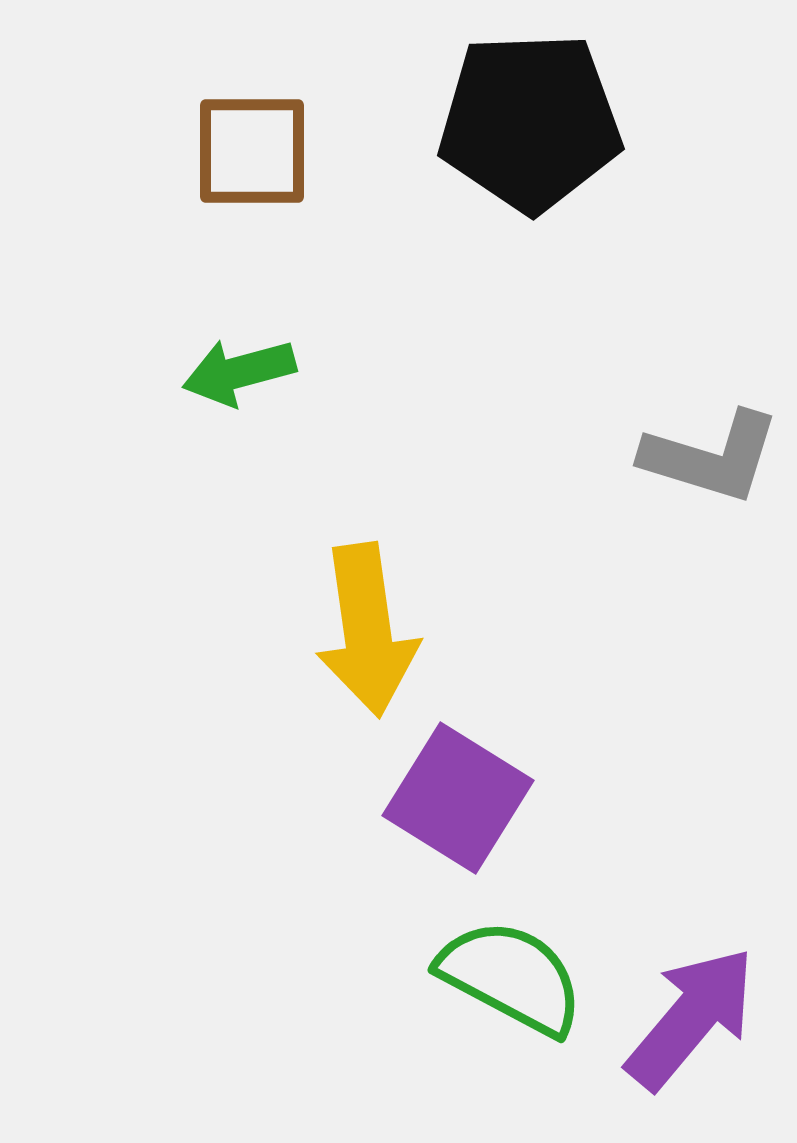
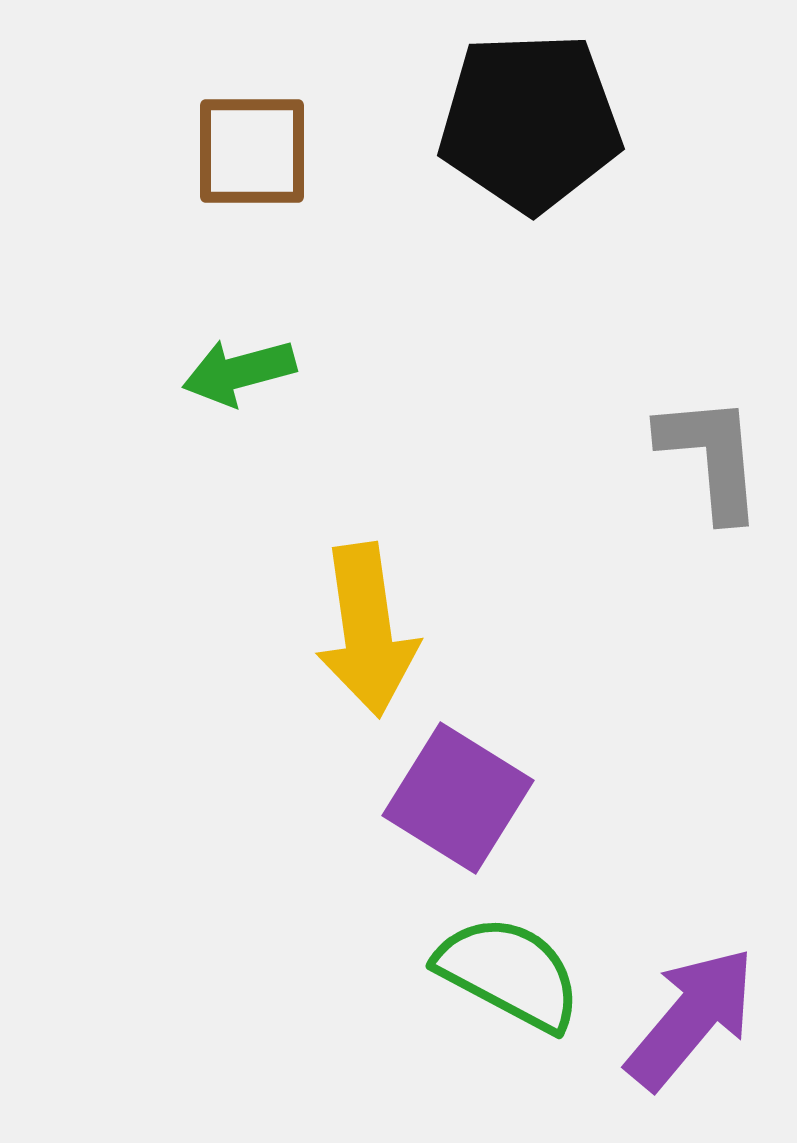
gray L-shape: rotated 112 degrees counterclockwise
green semicircle: moved 2 px left, 4 px up
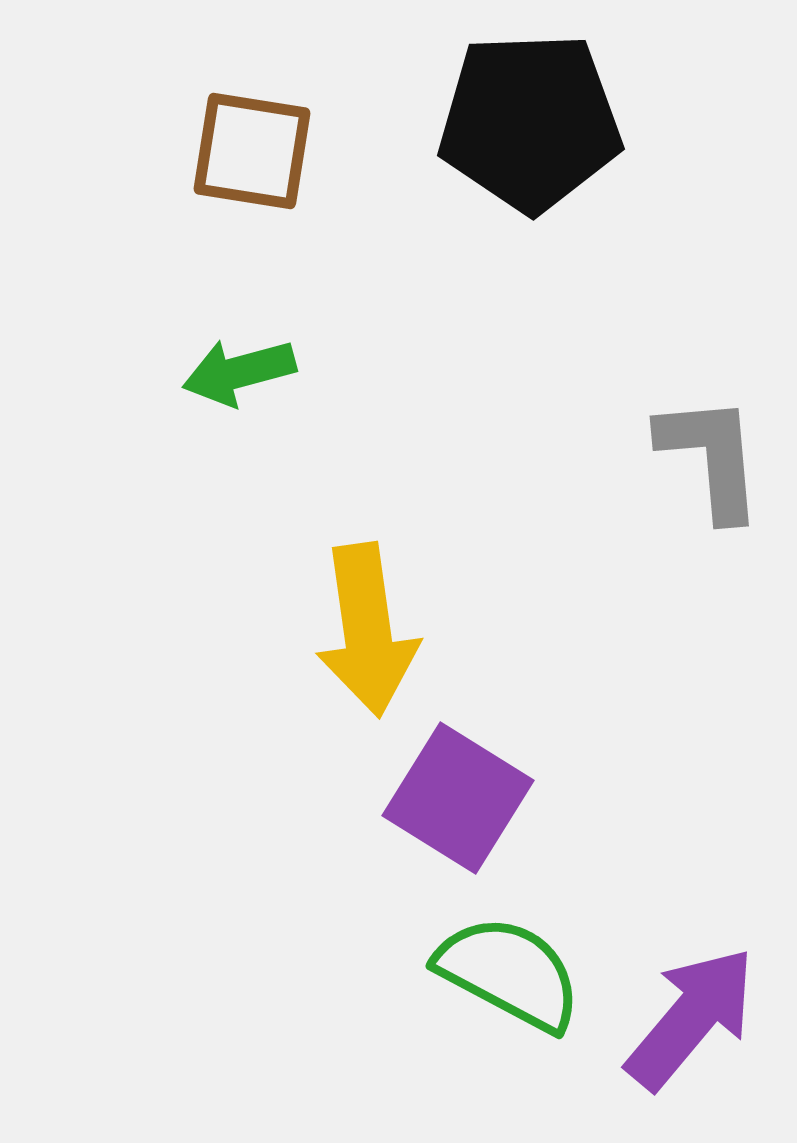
brown square: rotated 9 degrees clockwise
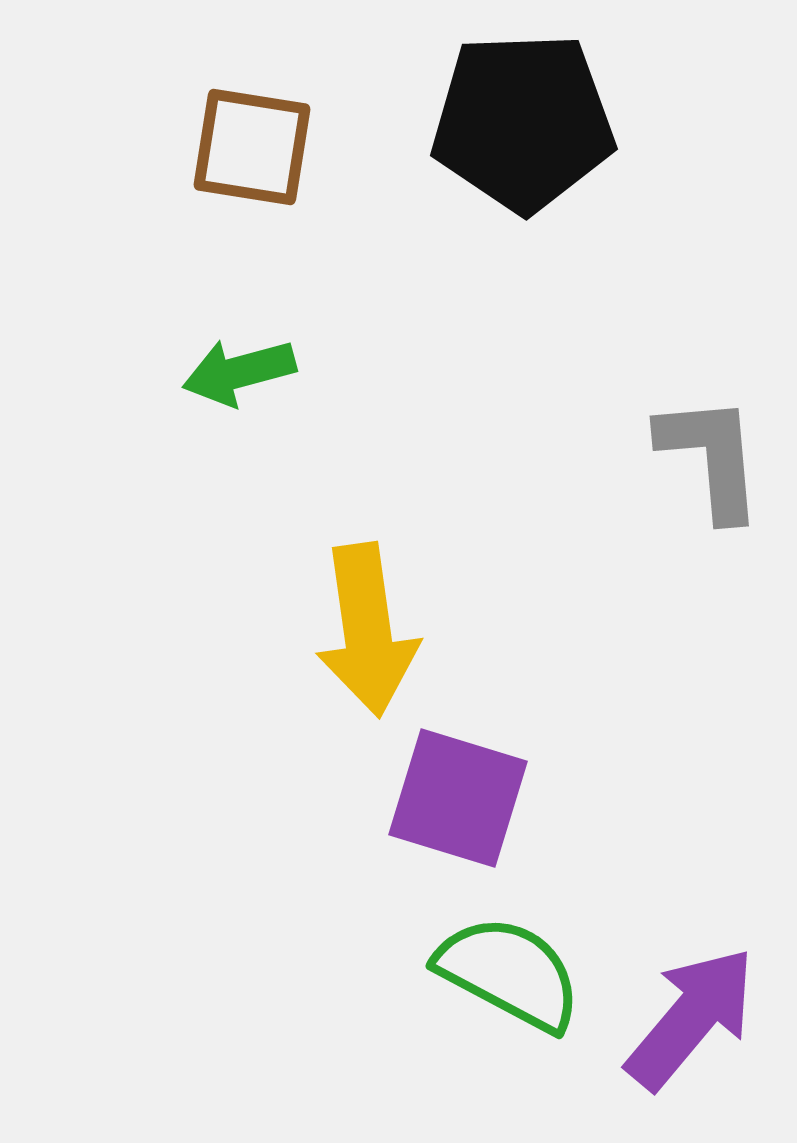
black pentagon: moved 7 px left
brown square: moved 4 px up
purple square: rotated 15 degrees counterclockwise
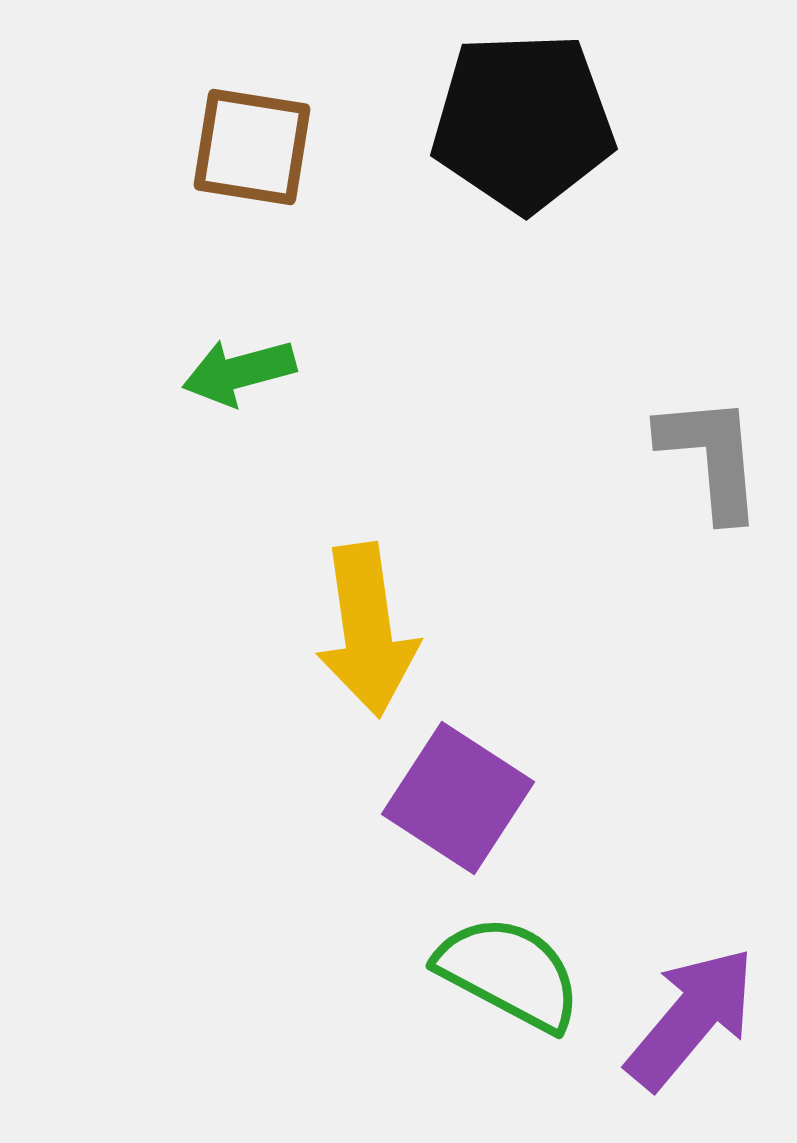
purple square: rotated 16 degrees clockwise
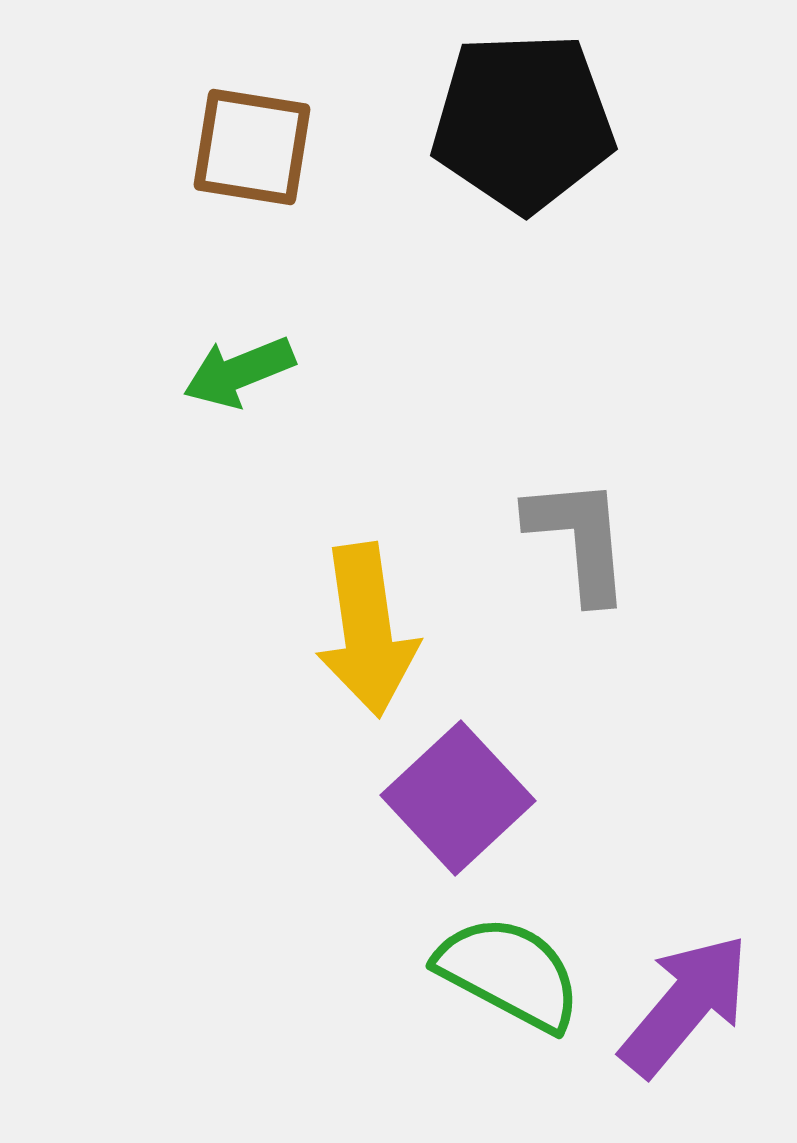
green arrow: rotated 7 degrees counterclockwise
gray L-shape: moved 132 px left, 82 px down
purple square: rotated 14 degrees clockwise
purple arrow: moved 6 px left, 13 px up
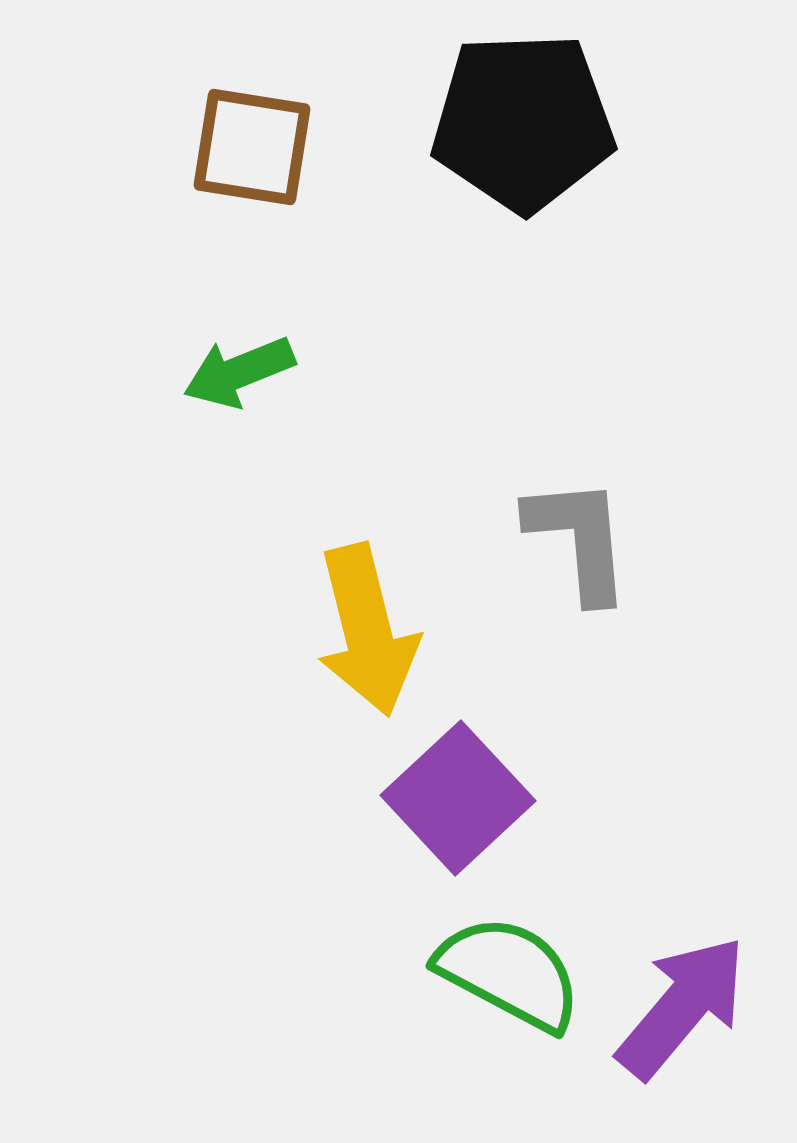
yellow arrow: rotated 6 degrees counterclockwise
purple arrow: moved 3 px left, 2 px down
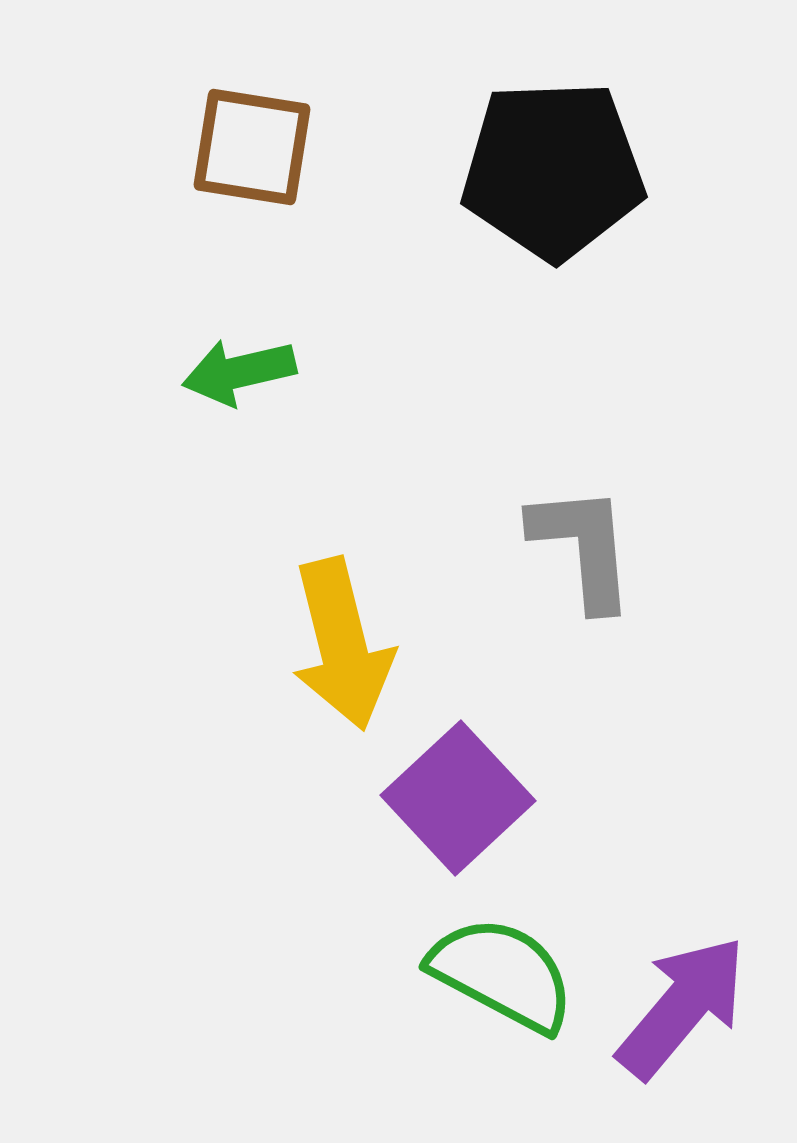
black pentagon: moved 30 px right, 48 px down
green arrow: rotated 9 degrees clockwise
gray L-shape: moved 4 px right, 8 px down
yellow arrow: moved 25 px left, 14 px down
green semicircle: moved 7 px left, 1 px down
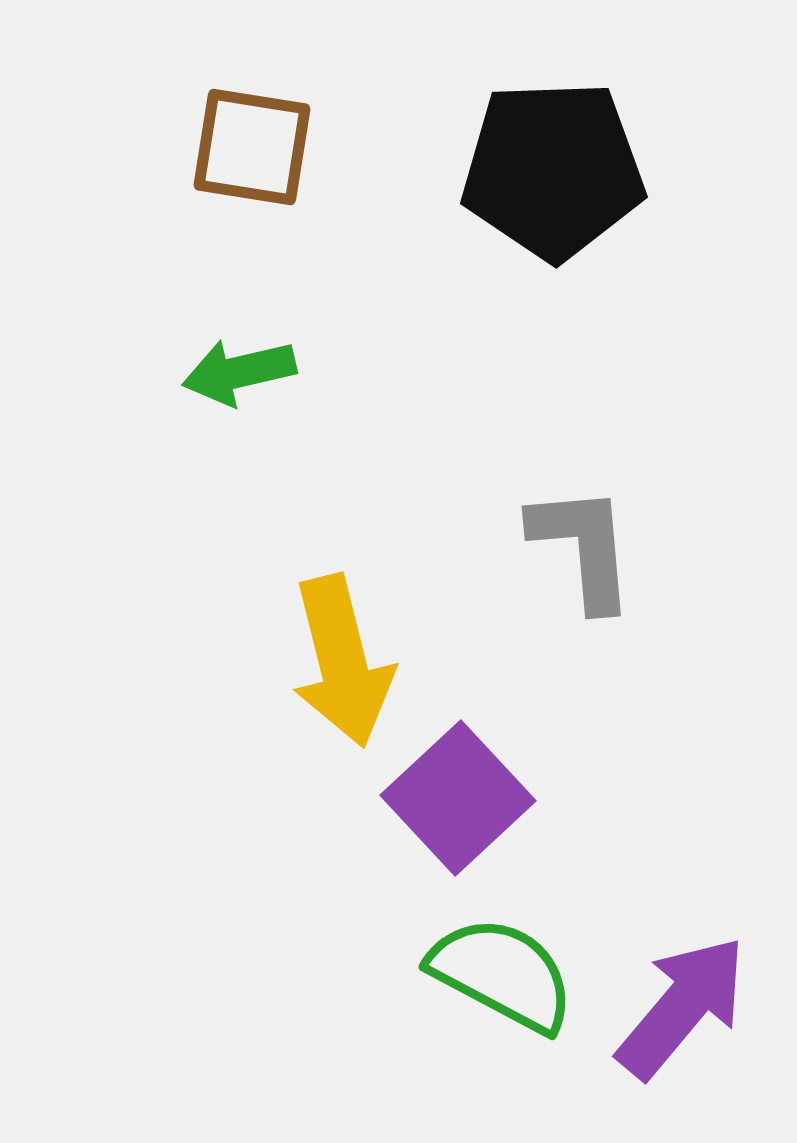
yellow arrow: moved 17 px down
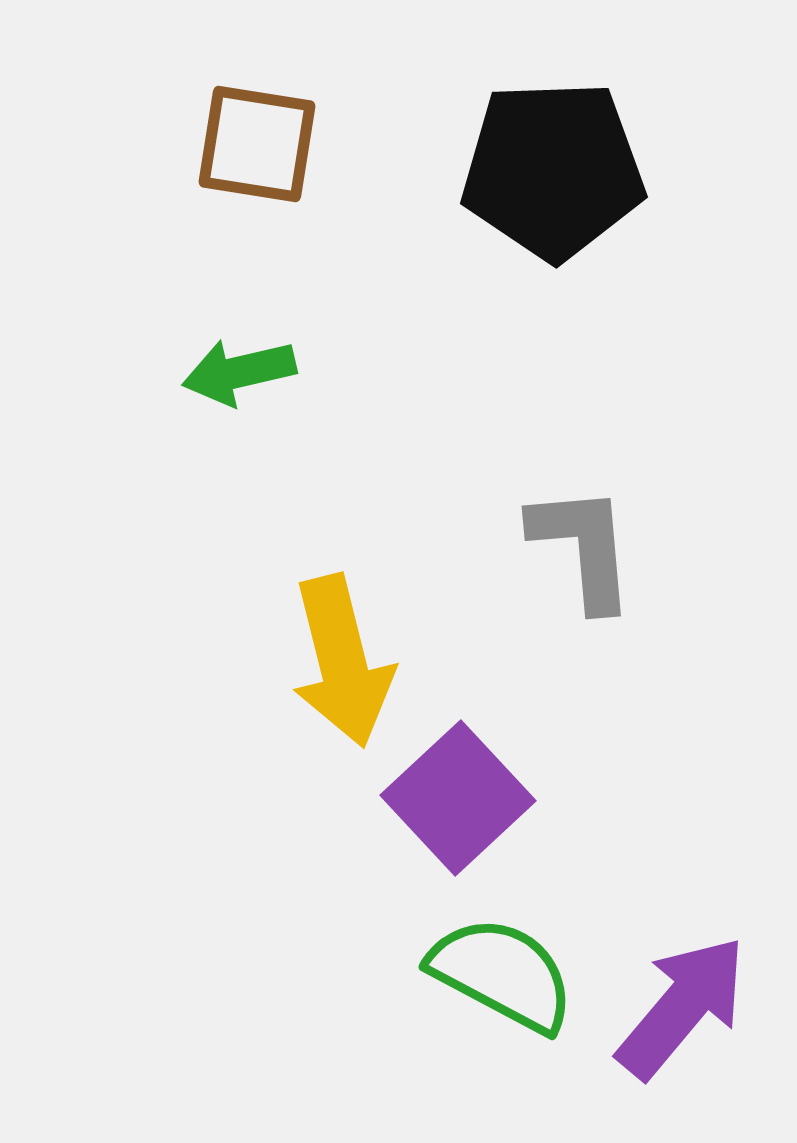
brown square: moved 5 px right, 3 px up
